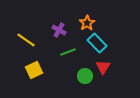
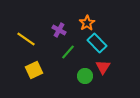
yellow line: moved 1 px up
green line: rotated 28 degrees counterclockwise
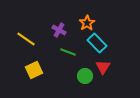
green line: rotated 70 degrees clockwise
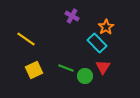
orange star: moved 19 px right, 4 px down
purple cross: moved 13 px right, 14 px up
green line: moved 2 px left, 16 px down
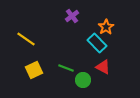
purple cross: rotated 24 degrees clockwise
red triangle: rotated 35 degrees counterclockwise
green circle: moved 2 px left, 4 px down
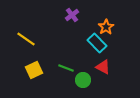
purple cross: moved 1 px up
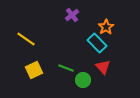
red triangle: rotated 21 degrees clockwise
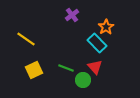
red triangle: moved 8 px left
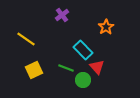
purple cross: moved 10 px left
cyan rectangle: moved 14 px left, 7 px down
red triangle: moved 2 px right
